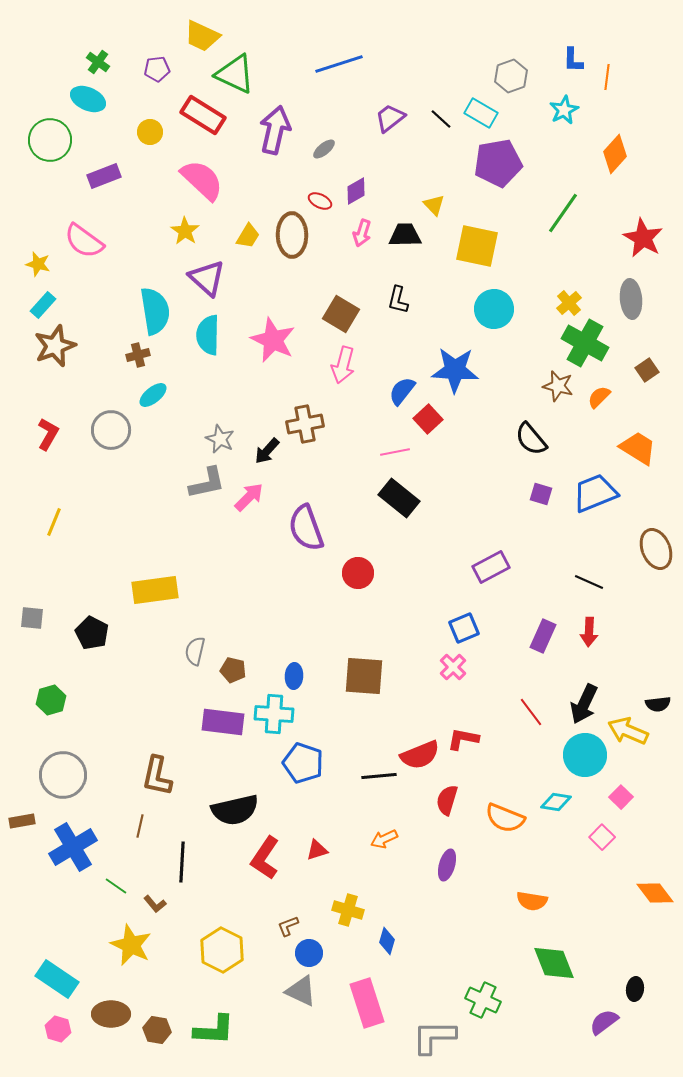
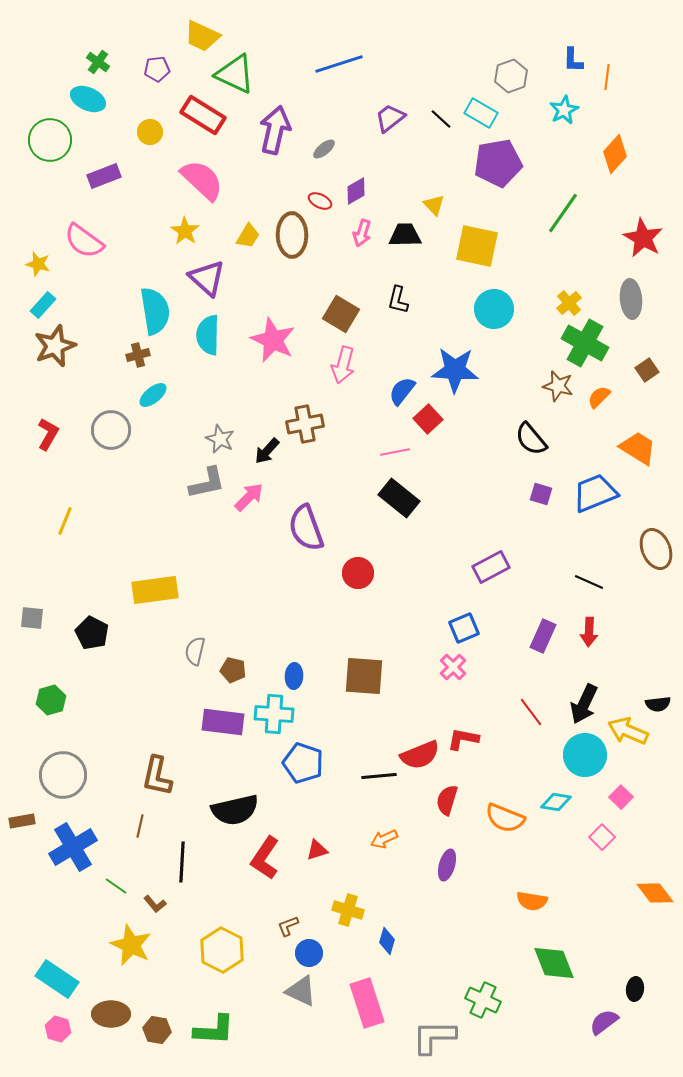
yellow line at (54, 522): moved 11 px right, 1 px up
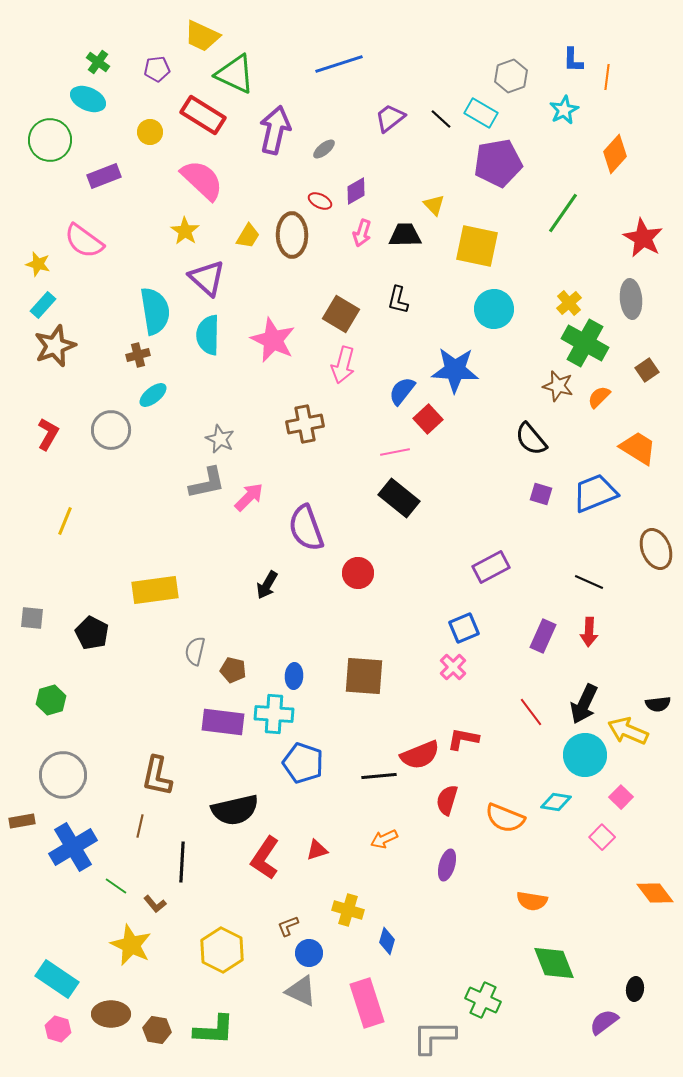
black arrow at (267, 451): moved 134 px down; rotated 12 degrees counterclockwise
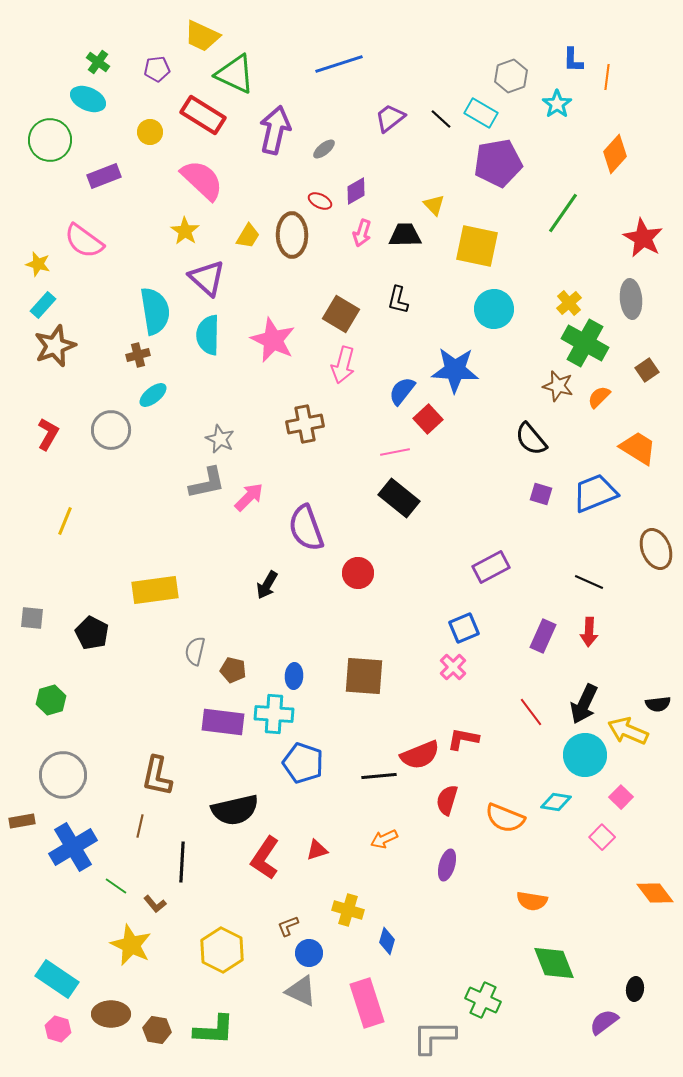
cyan star at (564, 110): moved 7 px left, 6 px up; rotated 8 degrees counterclockwise
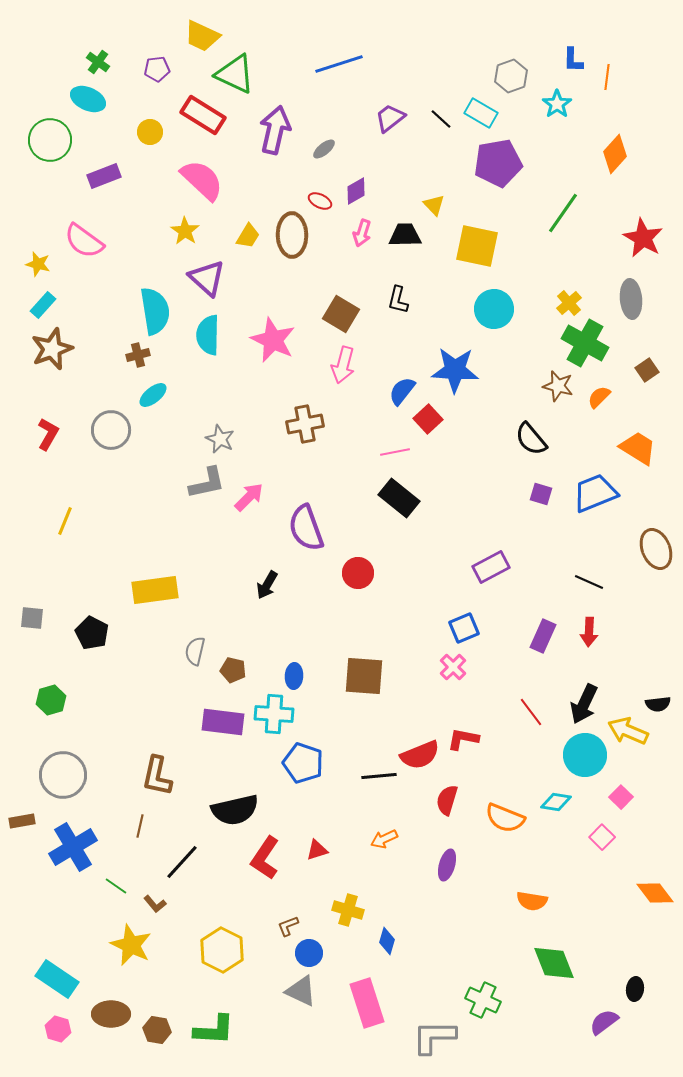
brown star at (55, 346): moved 3 px left, 3 px down
black line at (182, 862): rotated 39 degrees clockwise
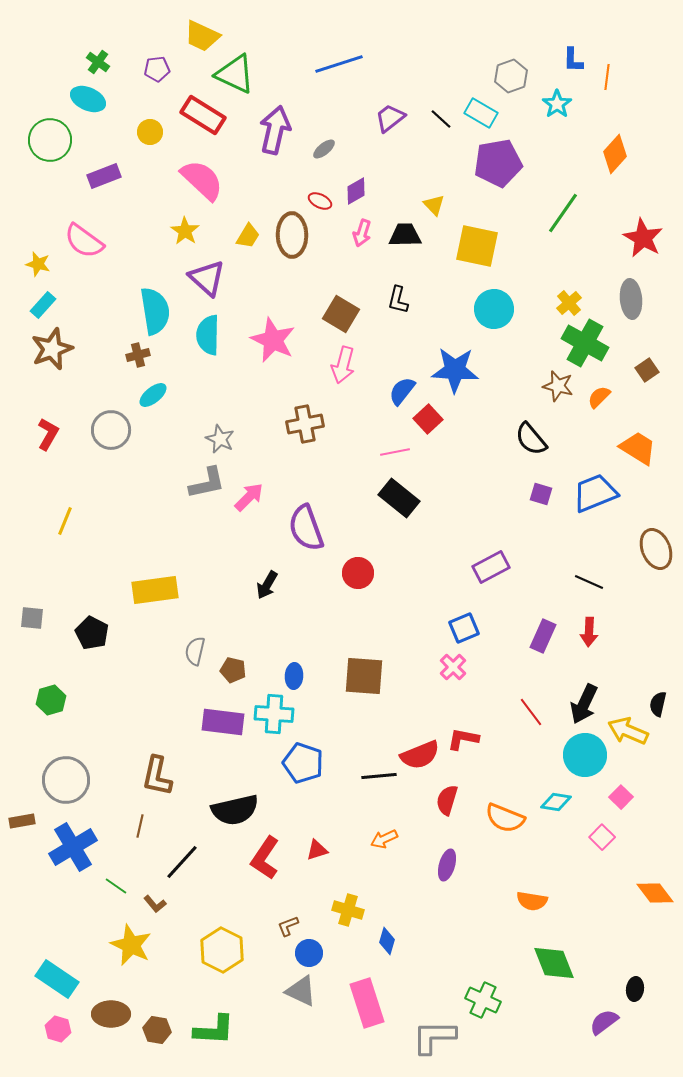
black semicircle at (658, 704): rotated 110 degrees clockwise
gray circle at (63, 775): moved 3 px right, 5 px down
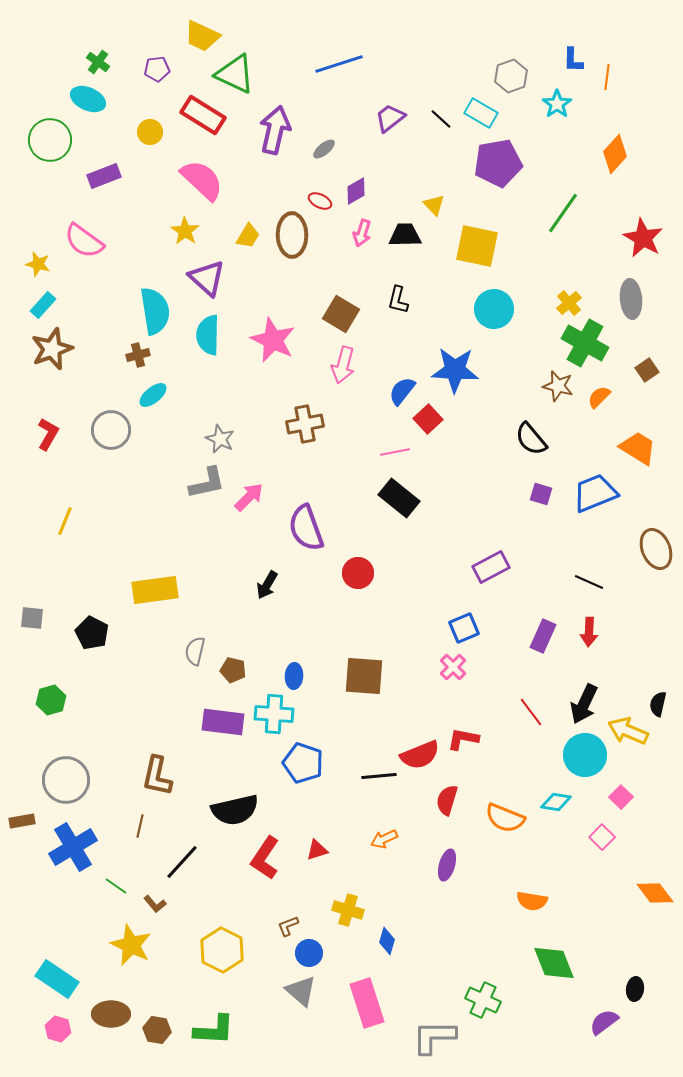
gray triangle at (301, 991): rotated 16 degrees clockwise
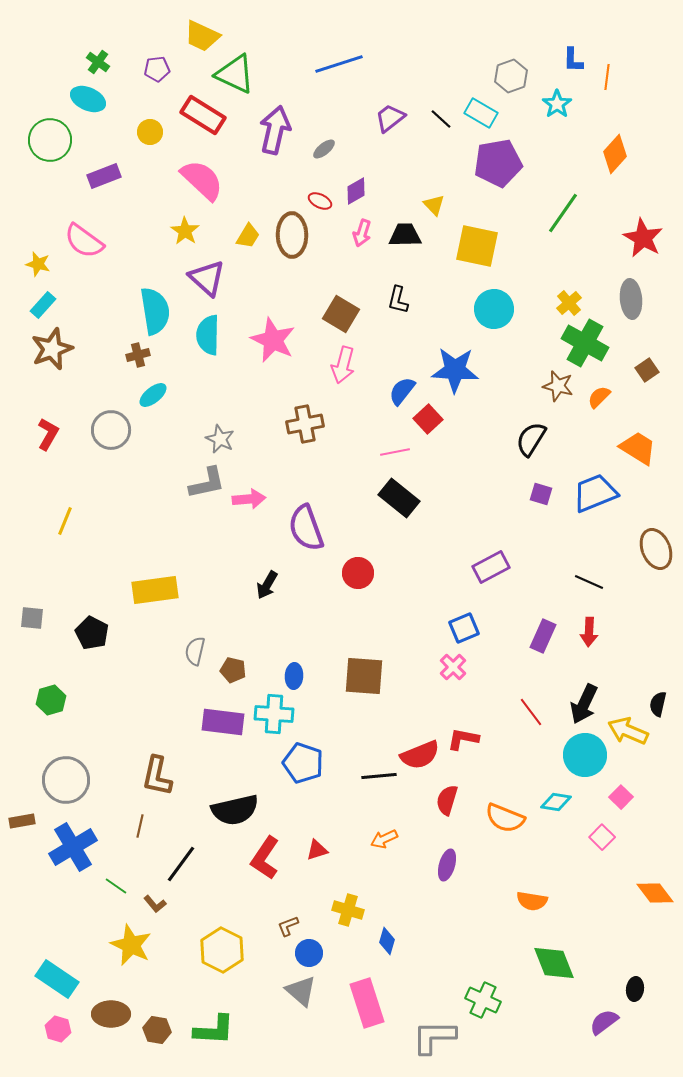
black semicircle at (531, 439): rotated 72 degrees clockwise
pink arrow at (249, 497): moved 2 px down; rotated 40 degrees clockwise
black line at (182, 862): moved 1 px left, 2 px down; rotated 6 degrees counterclockwise
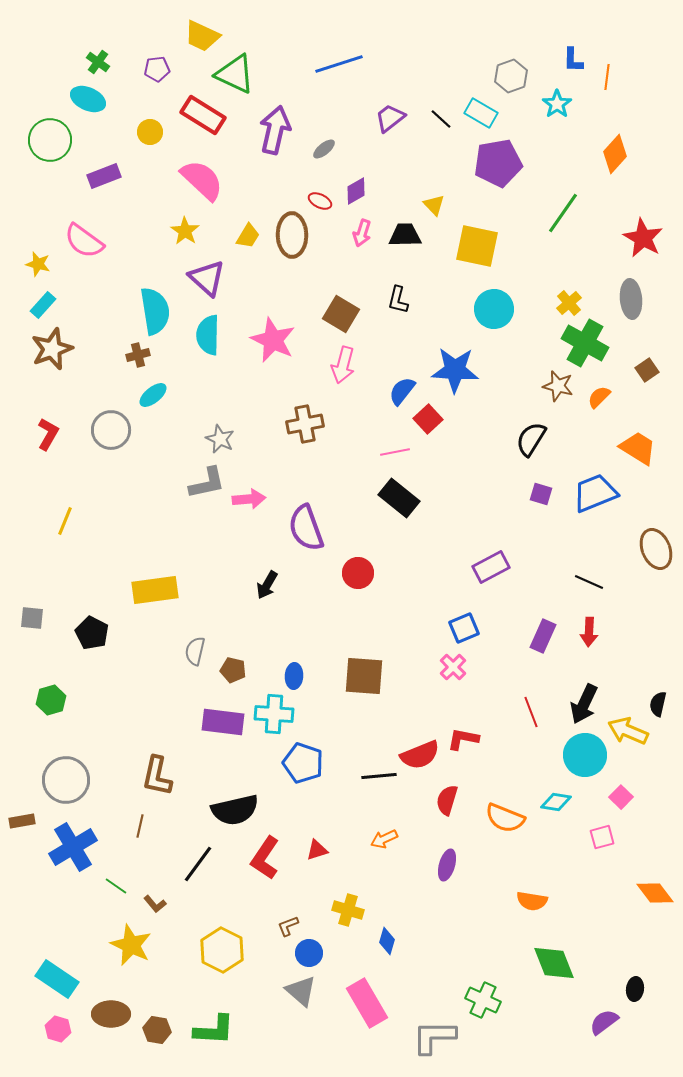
red line at (531, 712): rotated 16 degrees clockwise
pink square at (602, 837): rotated 30 degrees clockwise
black line at (181, 864): moved 17 px right
pink rectangle at (367, 1003): rotated 12 degrees counterclockwise
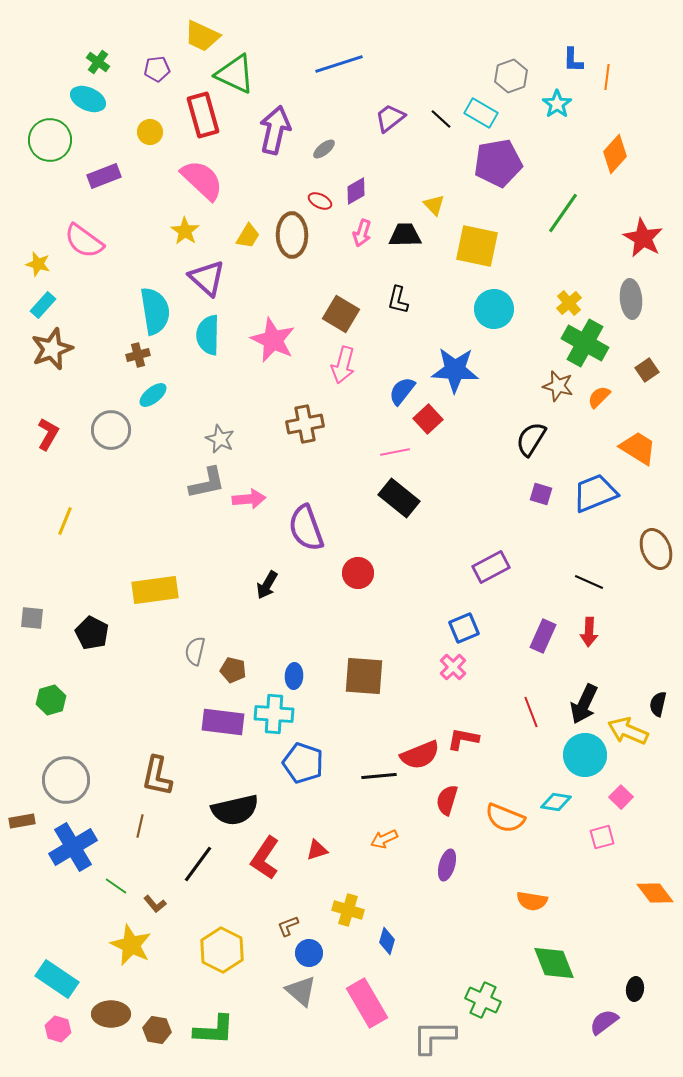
red rectangle at (203, 115): rotated 42 degrees clockwise
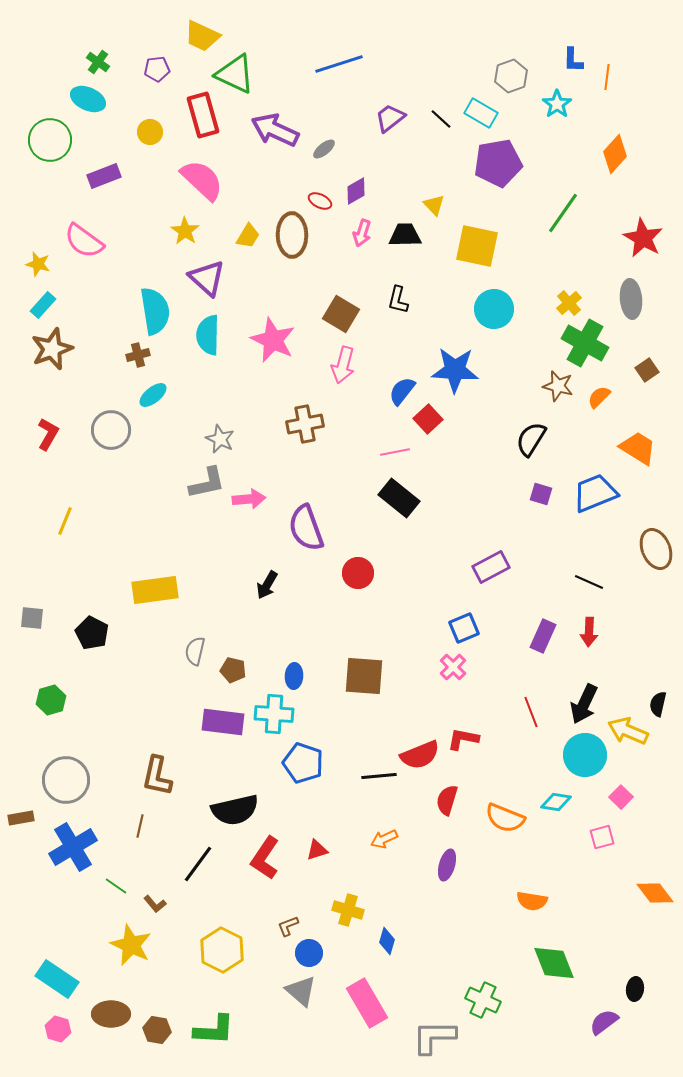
purple arrow at (275, 130): rotated 78 degrees counterclockwise
brown rectangle at (22, 821): moved 1 px left, 3 px up
